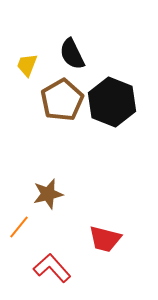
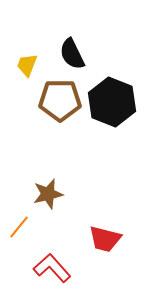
brown pentagon: moved 2 px left; rotated 30 degrees clockwise
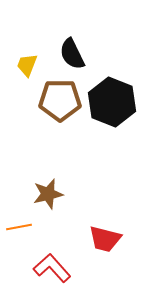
orange line: rotated 40 degrees clockwise
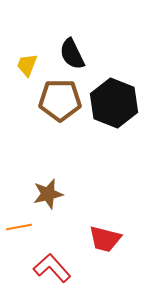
black hexagon: moved 2 px right, 1 px down
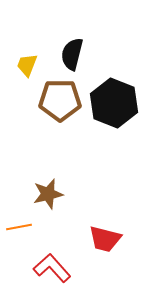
black semicircle: rotated 40 degrees clockwise
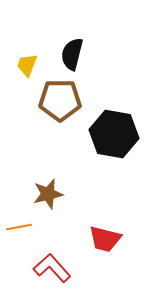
black hexagon: moved 31 px down; rotated 12 degrees counterclockwise
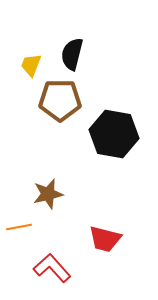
yellow trapezoid: moved 4 px right
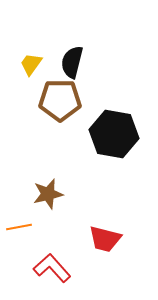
black semicircle: moved 8 px down
yellow trapezoid: moved 1 px up; rotated 15 degrees clockwise
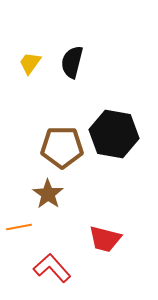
yellow trapezoid: moved 1 px left, 1 px up
brown pentagon: moved 2 px right, 47 px down
brown star: rotated 24 degrees counterclockwise
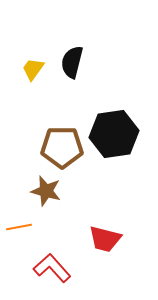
yellow trapezoid: moved 3 px right, 6 px down
black hexagon: rotated 18 degrees counterclockwise
brown star: moved 2 px left, 3 px up; rotated 20 degrees counterclockwise
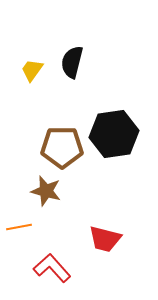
yellow trapezoid: moved 1 px left, 1 px down
